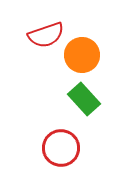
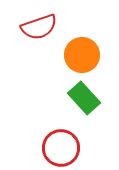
red semicircle: moved 7 px left, 8 px up
green rectangle: moved 1 px up
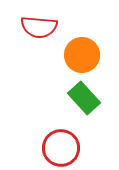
red semicircle: rotated 24 degrees clockwise
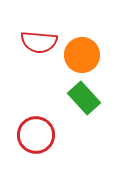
red semicircle: moved 15 px down
red circle: moved 25 px left, 13 px up
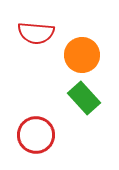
red semicircle: moved 3 px left, 9 px up
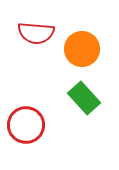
orange circle: moved 6 px up
red circle: moved 10 px left, 10 px up
